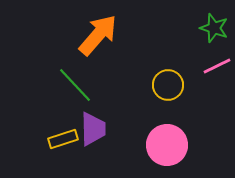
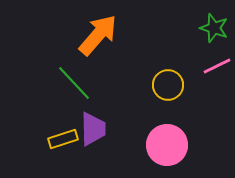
green line: moved 1 px left, 2 px up
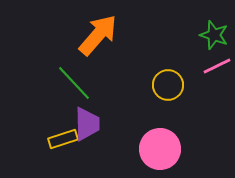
green star: moved 7 px down
purple trapezoid: moved 6 px left, 5 px up
pink circle: moved 7 px left, 4 px down
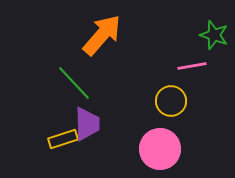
orange arrow: moved 4 px right
pink line: moved 25 px left; rotated 16 degrees clockwise
yellow circle: moved 3 px right, 16 px down
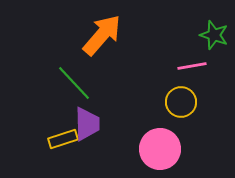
yellow circle: moved 10 px right, 1 px down
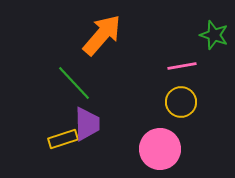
pink line: moved 10 px left
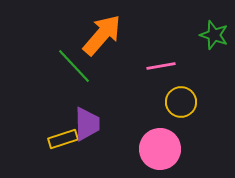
pink line: moved 21 px left
green line: moved 17 px up
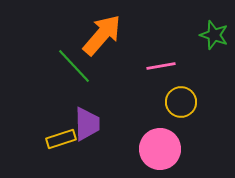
yellow rectangle: moved 2 px left
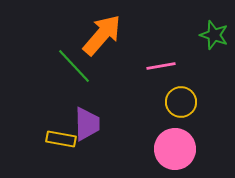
yellow rectangle: rotated 28 degrees clockwise
pink circle: moved 15 px right
